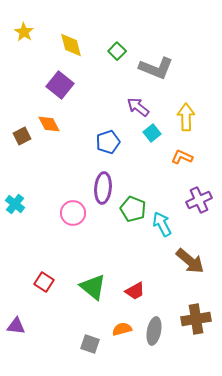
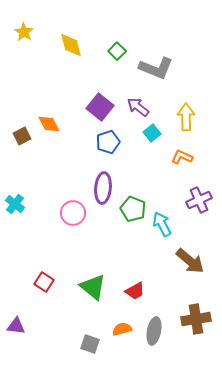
purple square: moved 40 px right, 22 px down
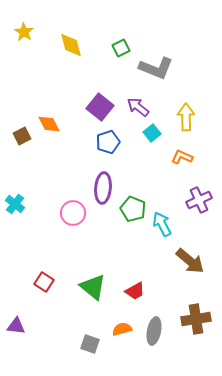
green square: moved 4 px right, 3 px up; rotated 18 degrees clockwise
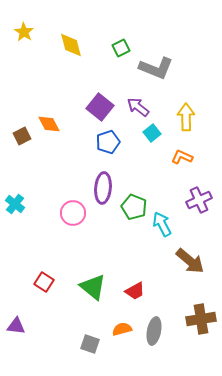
green pentagon: moved 1 px right, 2 px up
brown cross: moved 5 px right
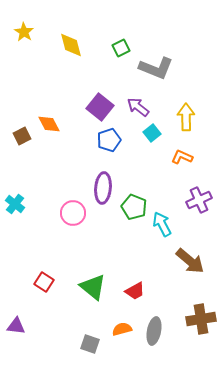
blue pentagon: moved 1 px right, 2 px up
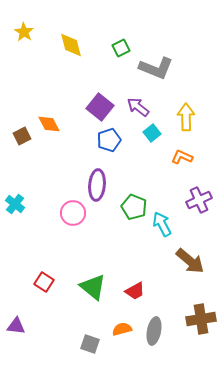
purple ellipse: moved 6 px left, 3 px up
